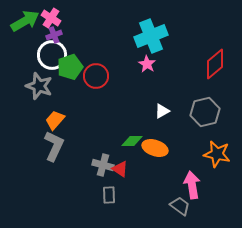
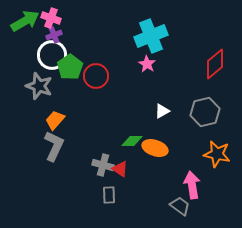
pink cross: rotated 12 degrees counterclockwise
green pentagon: rotated 15 degrees counterclockwise
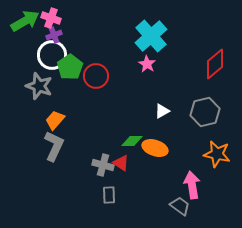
cyan cross: rotated 20 degrees counterclockwise
red triangle: moved 1 px right, 6 px up
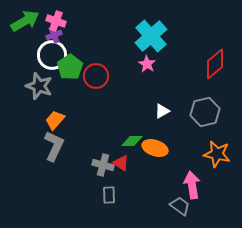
pink cross: moved 5 px right, 3 px down
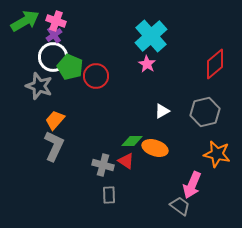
purple cross: rotated 14 degrees counterclockwise
white circle: moved 1 px right, 2 px down
green pentagon: rotated 15 degrees counterclockwise
red triangle: moved 5 px right, 2 px up
pink arrow: rotated 148 degrees counterclockwise
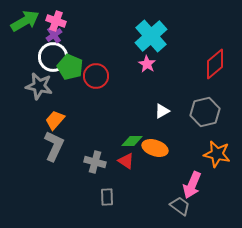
gray star: rotated 8 degrees counterclockwise
gray cross: moved 8 px left, 3 px up
gray rectangle: moved 2 px left, 2 px down
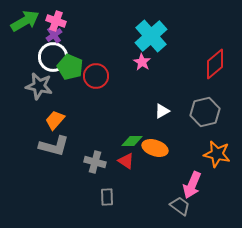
pink star: moved 5 px left, 2 px up
gray L-shape: rotated 80 degrees clockwise
